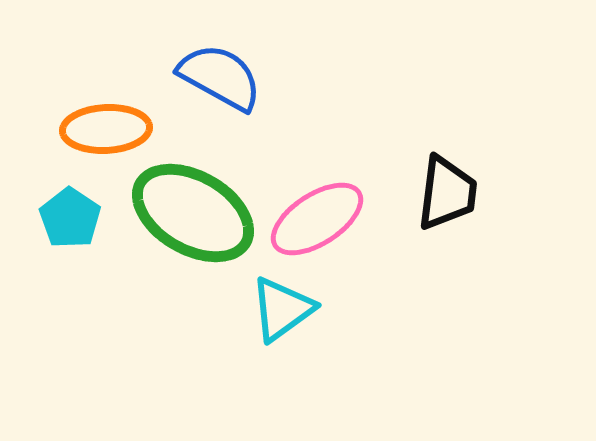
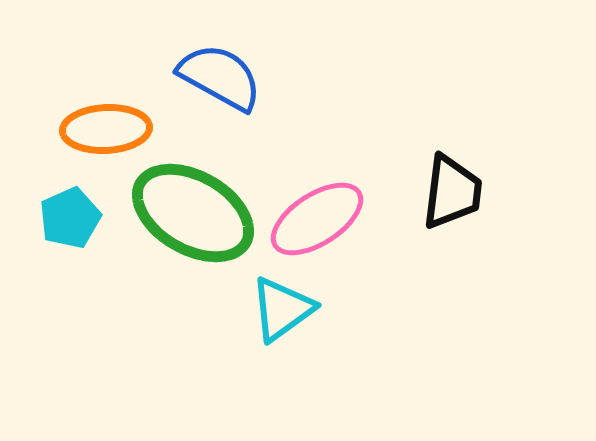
black trapezoid: moved 5 px right, 1 px up
cyan pentagon: rotated 14 degrees clockwise
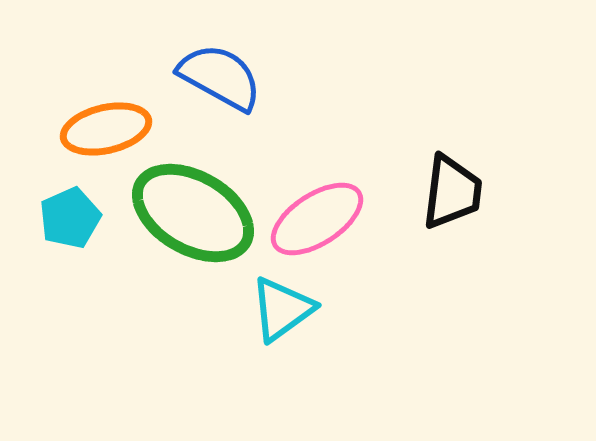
orange ellipse: rotated 10 degrees counterclockwise
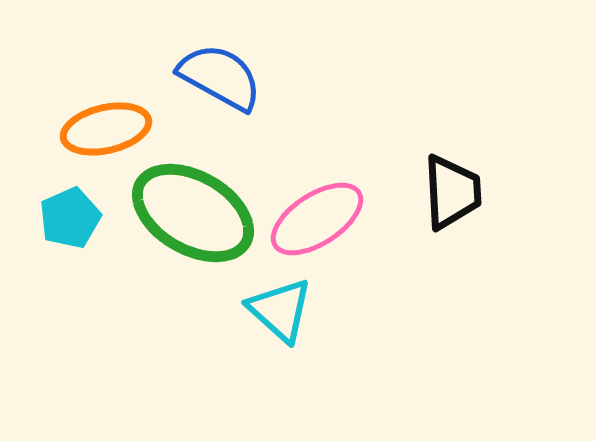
black trapezoid: rotated 10 degrees counterclockwise
cyan triangle: moved 2 px left, 1 px down; rotated 42 degrees counterclockwise
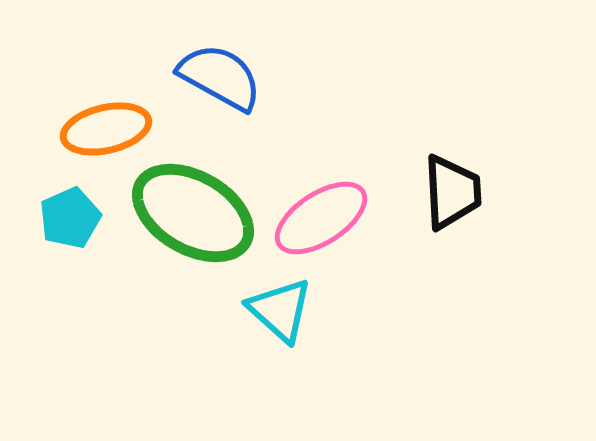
pink ellipse: moved 4 px right, 1 px up
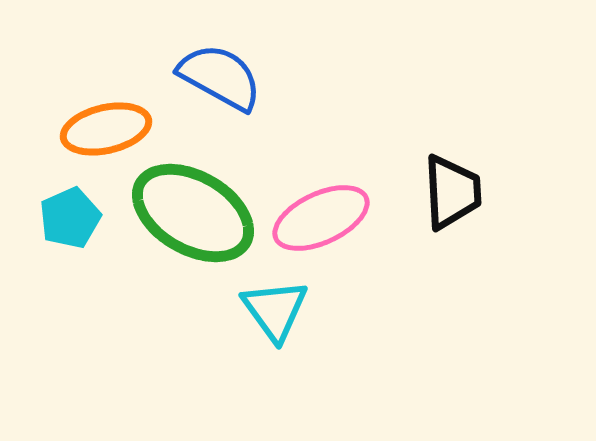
pink ellipse: rotated 8 degrees clockwise
cyan triangle: moved 5 px left; rotated 12 degrees clockwise
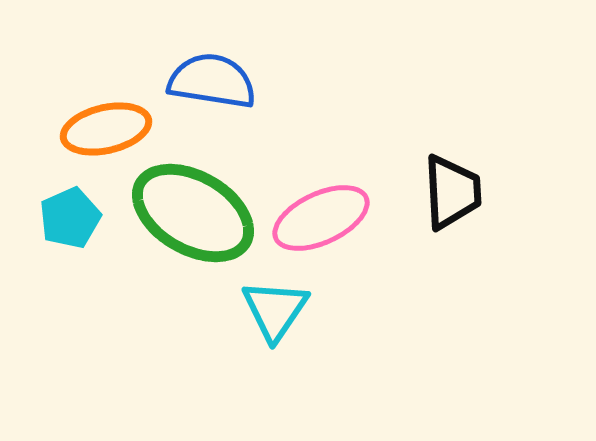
blue semicircle: moved 8 px left, 4 px down; rotated 20 degrees counterclockwise
cyan triangle: rotated 10 degrees clockwise
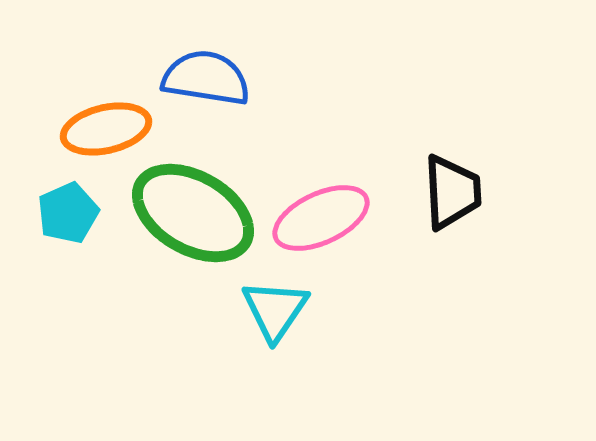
blue semicircle: moved 6 px left, 3 px up
cyan pentagon: moved 2 px left, 5 px up
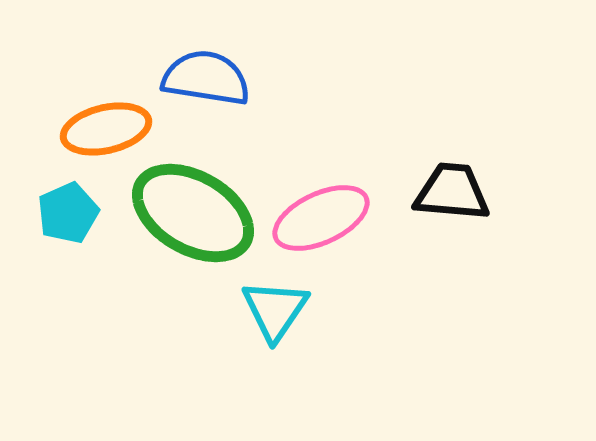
black trapezoid: rotated 82 degrees counterclockwise
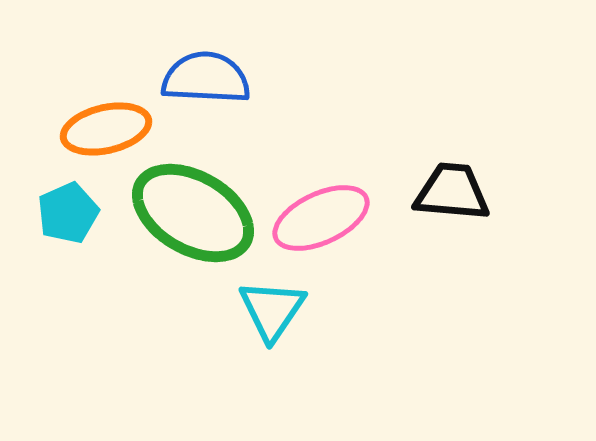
blue semicircle: rotated 6 degrees counterclockwise
cyan triangle: moved 3 px left
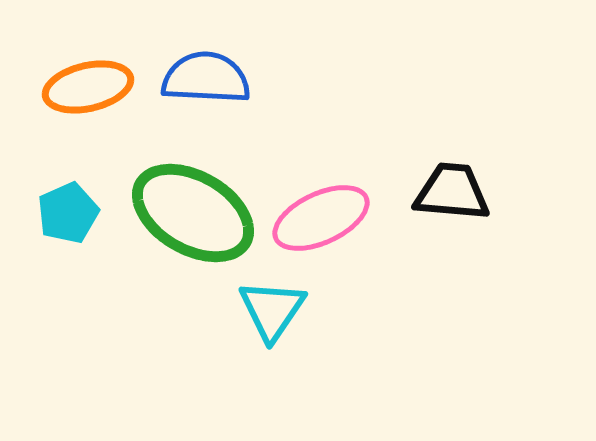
orange ellipse: moved 18 px left, 42 px up
